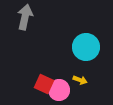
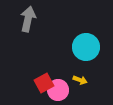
gray arrow: moved 3 px right, 2 px down
red square: moved 1 px up; rotated 36 degrees clockwise
pink circle: moved 1 px left
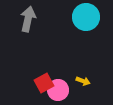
cyan circle: moved 30 px up
yellow arrow: moved 3 px right, 1 px down
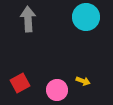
gray arrow: rotated 15 degrees counterclockwise
red square: moved 24 px left
pink circle: moved 1 px left
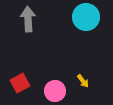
yellow arrow: rotated 32 degrees clockwise
pink circle: moved 2 px left, 1 px down
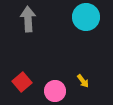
red square: moved 2 px right, 1 px up; rotated 12 degrees counterclockwise
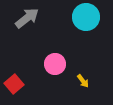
gray arrow: moved 1 px left, 1 px up; rotated 55 degrees clockwise
red square: moved 8 px left, 2 px down
pink circle: moved 27 px up
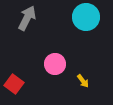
gray arrow: rotated 25 degrees counterclockwise
red square: rotated 12 degrees counterclockwise
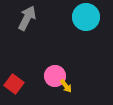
pink circle: moved 12 px down
yellow arrow: moved 17 px left, 5 px down
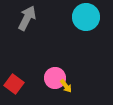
pink circle: moved 2 px down
